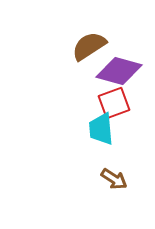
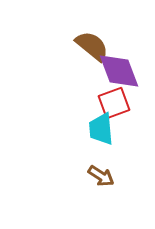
brown semicircle: moved 3 px right; rotated 72 degrees clockwise
purple diamond: rotated 54 degrees clockwise
brown arrow: moved 13 px left, 3 px up
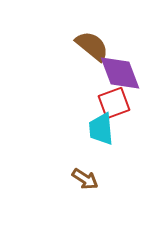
purple diamond: moved 1 px right, 2 px down
brown arrow: moved 16 px left, 3 px down
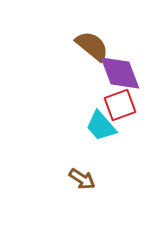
red square: moved 6 px right, 2 px down
cyan trapezoid: moved 3 px up; rotated 36 degrees counterclockwise
brown arrow: moved 3 px left
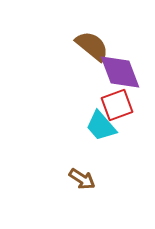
purple diamond: moved 1 px up
red square: moved 3 px left
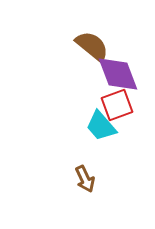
purple diamond: moved 2 px left, 2 px down
brown arrow: moved 3 px right; rotated 32 degrees clockwise
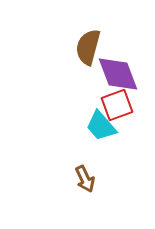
brown semicircle: moved 4 px left, 1 px down; rotated 114 degrees counterclockwise
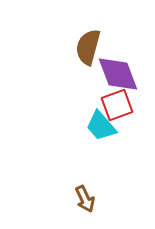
brown arrow: moved 20 px down
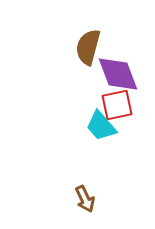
red square: rotated 8 degrees clockwise
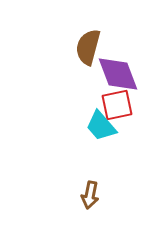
brown arrow: moved 5 px right, 4 px up; rotated 36 degrees clockwise
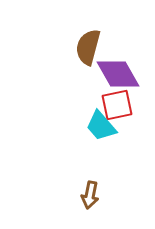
purple diamond: rotated 9 degrees counterclockwise
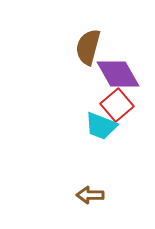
red square: rotated 28 degrees counterclockwise
cyan trapezoid: rotated 28 degrees counterclockwise
brown arrow: rotated 80 degrees clockwise
